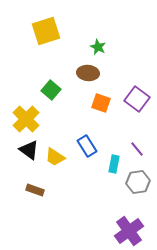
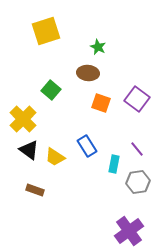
yellow cross: moved 3 px left
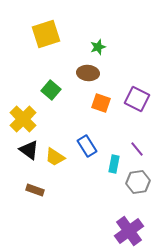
yellow square: moved 3 px down
green star: rotated 28 degrees clockwise
purple square: rotated 10 degrees counterclockwise
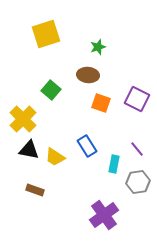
brown ellipse: moved 2 px down
black triangle: rotated 25 degrees counterclockwise
purple cross: moved 25 px left, 16 px up
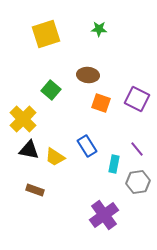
green star: moved 1 px right, 18 px up; rotated 21 degrees clockwise
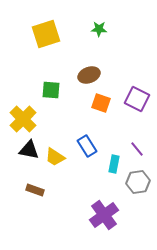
brown ellipse: moved 1 px right; rotated 25 degrees counterclockwise
green square: rotated 36 degrees counterclockwise
